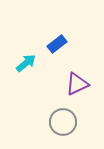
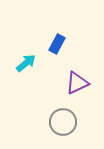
blue rectangle: rotated 24 degrees counterclockwise
purple triangle: moved 1 px up
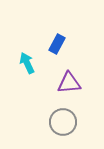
cyan arrow: moved 1 px right; rotated 75 degrees counterclockwise
purple triangle: moved 8 px left; rotated 20 degrees clockwise
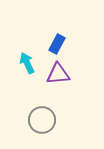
purple triangle: moved 11 px left, 9 px up
gray circle: moved 21 px left, 2 px up
